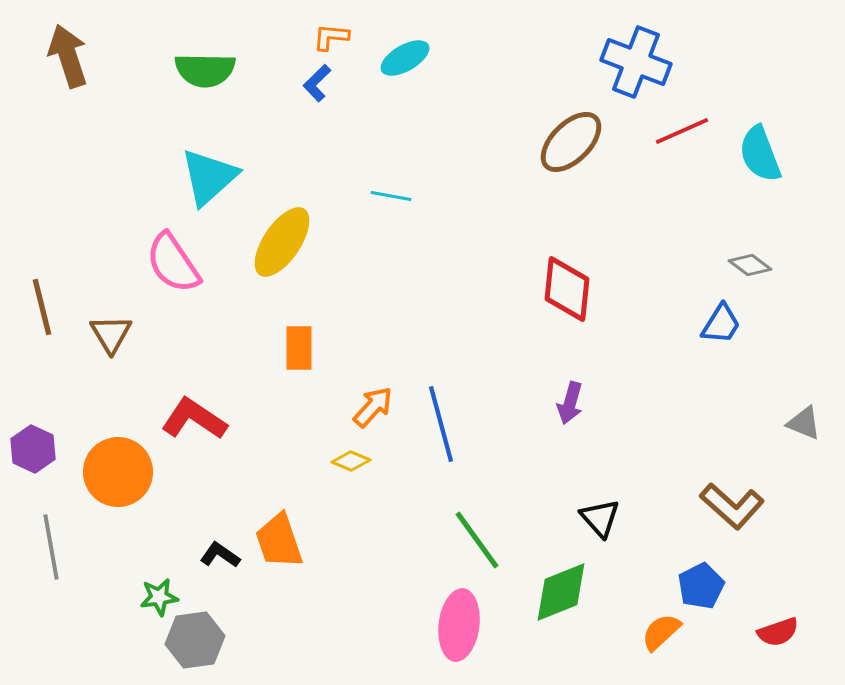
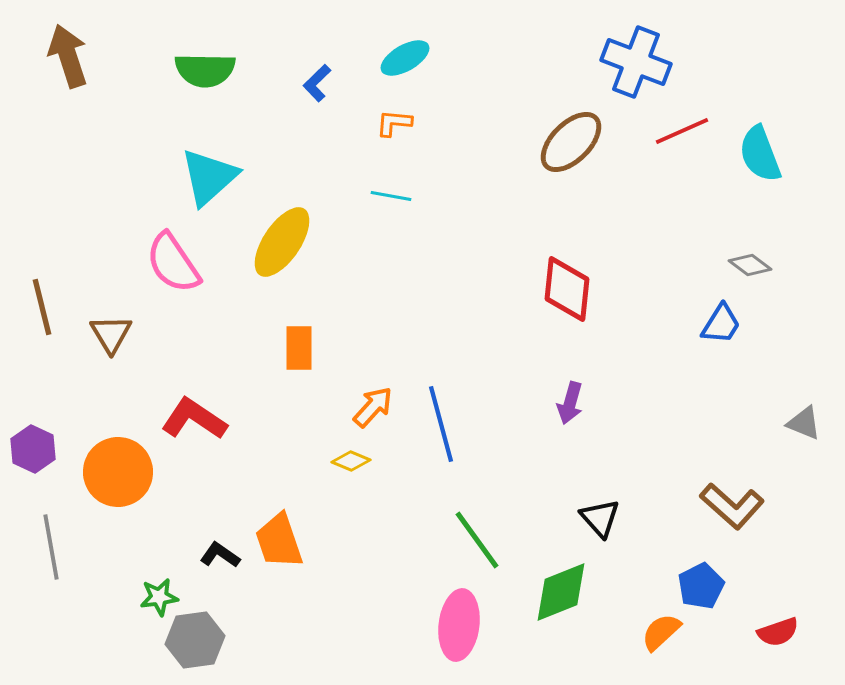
orange L-shape: moved 63 px right, 86 px down
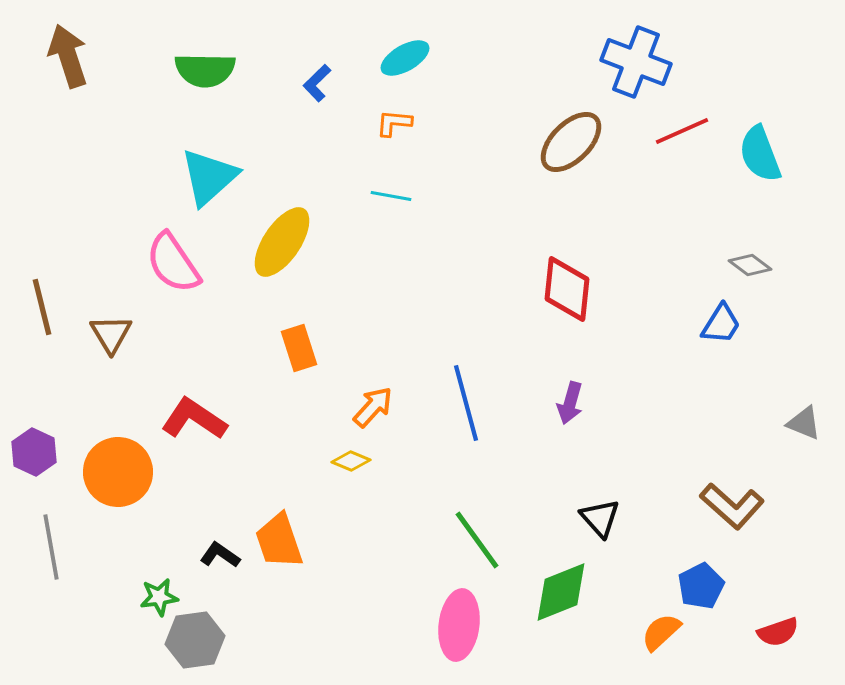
orange rectangle: rotated 18 degrees counterclockwise
blue line: moved 25 px right, 21 px up
purple hexagon: moved 1 px right, 3 px down
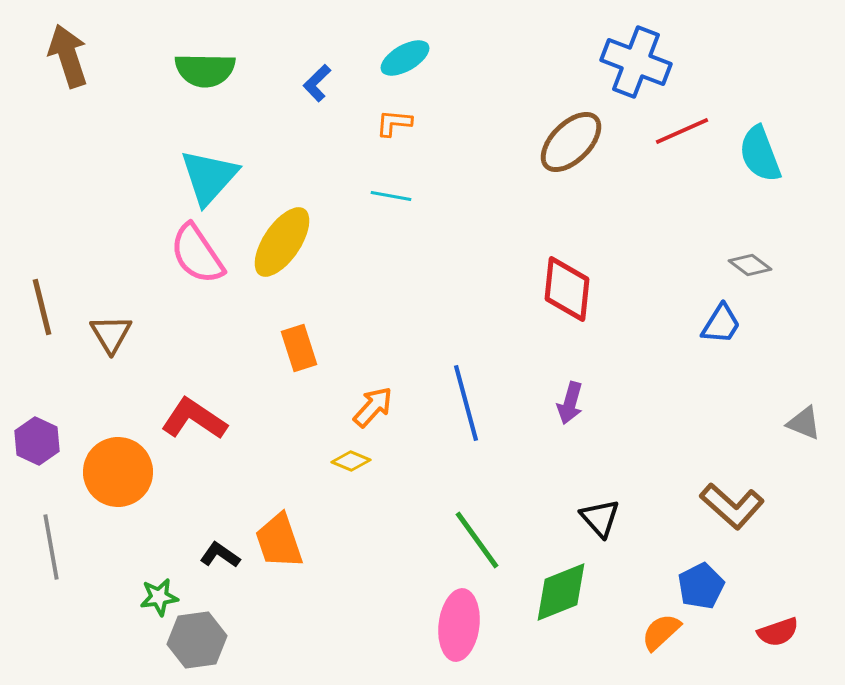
cyan triangle: rotated 6 degrees counterclockwise
pink semicircle: moved 24 px right, 9 px up
purple hexagon: moved 3 px right, 11 px up
gray hexagon: moved 2 px right
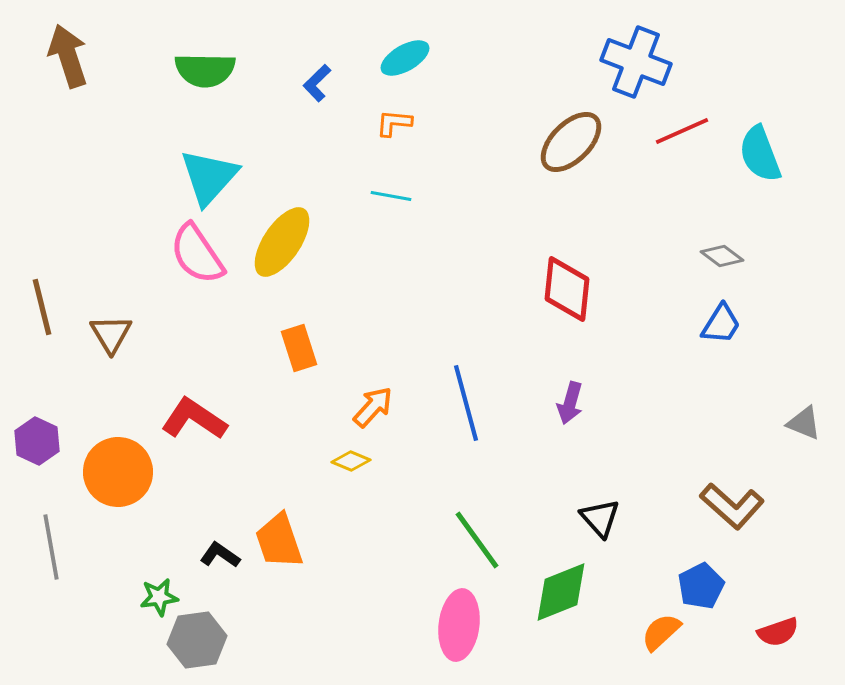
gray diamond: moved 28 px left, 9 px up
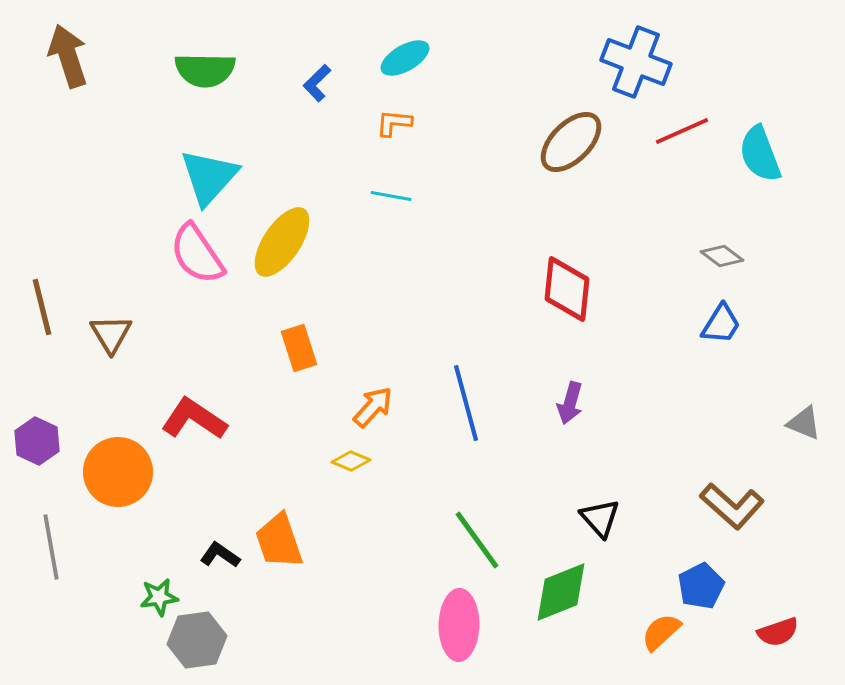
pink ellipse: rotated 6 degrees counterclockwise
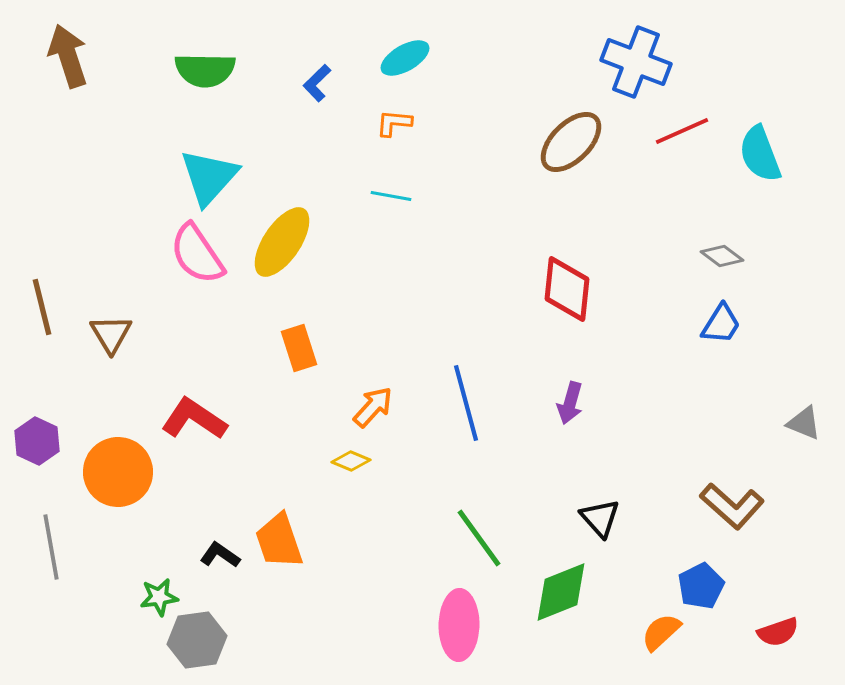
green line: moved 2 px right, 2 px up
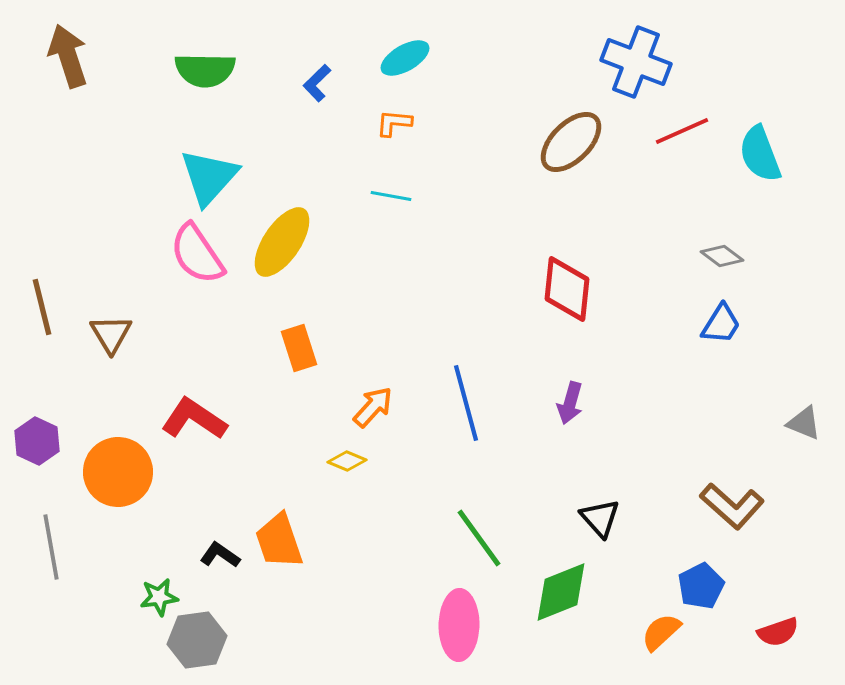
yellow diamond: moved 4 px left
